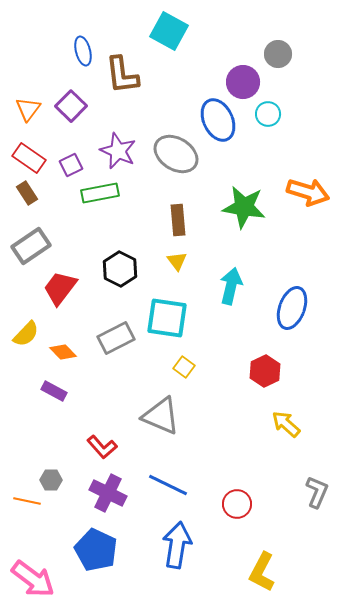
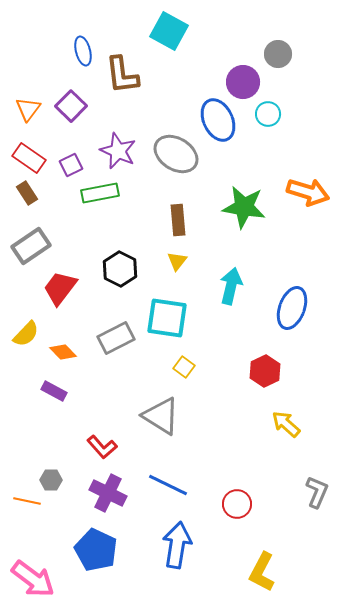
yellow triangle at (177, 261): rotated 15 degrees clockwise
gray triangle at (161, 416): rotated 9 degrees clockwise
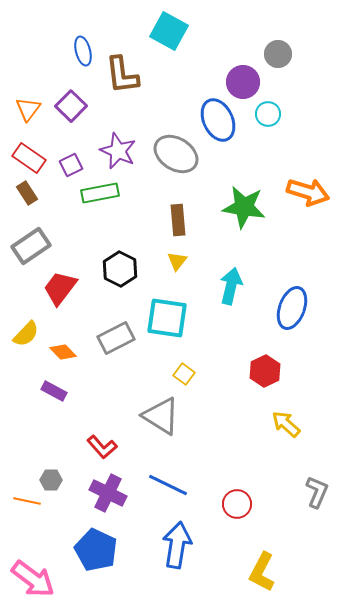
yellow square at (184, 367): moved 7 px down
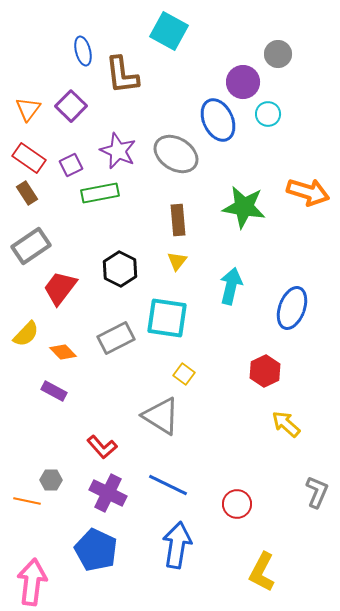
pink arrow at (33, 579): moved 1 px left, 3 px down; rotated 120 degrees counterclockwise
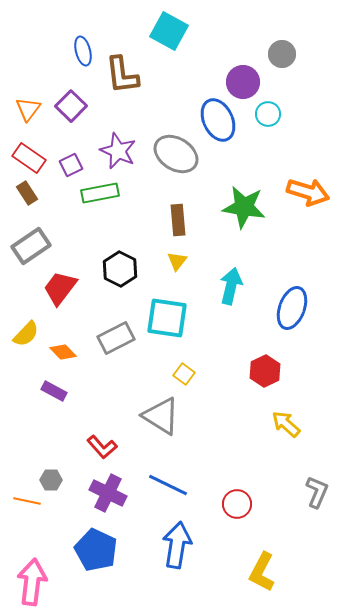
gray circle at (278, 54): moved 4 px right
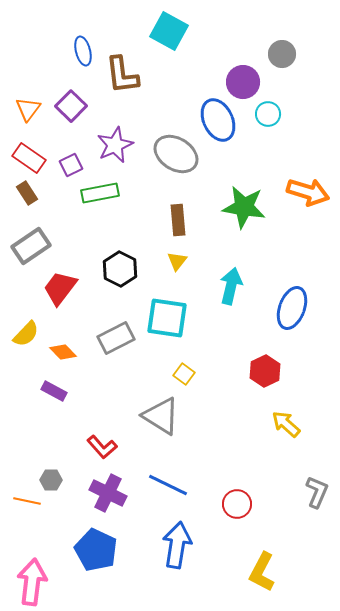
purple star at (118, 151): moved 3 px left, 6 px up; rotated 24 degrees clockwise
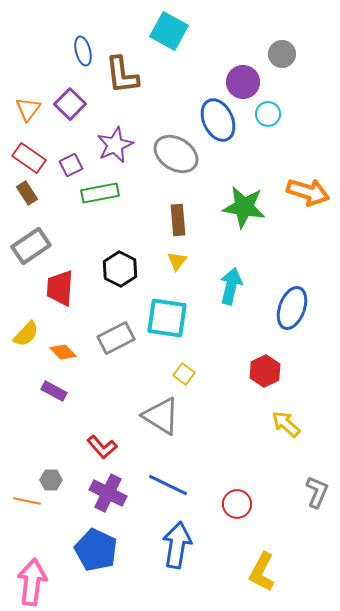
purple square at (71, 106): moved 1 px left, 2 px up
red trapezoid at (60, 288): rotated 33 degrees counterclockwise
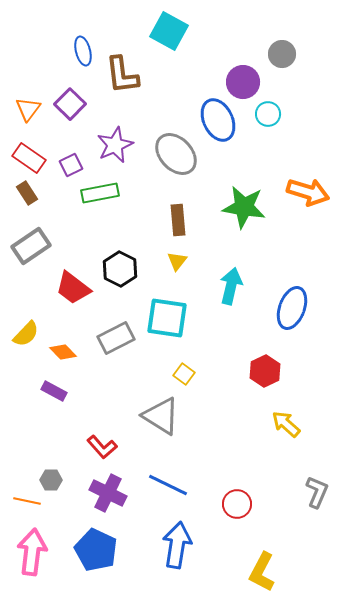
gray ellipse at (176, 154): rotated 15 degrees clockwise
red trapezoid at (60, 288): moved 13 px right; rotated 57 degrees counterclockwise
pink arrow at (32, 582): moved 30 px up
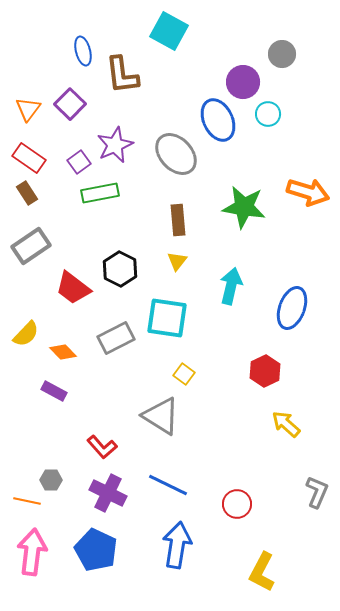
purple square at (71, 165): moved 8 px right, 3 px up; rotated 10 degrees counterclockwise
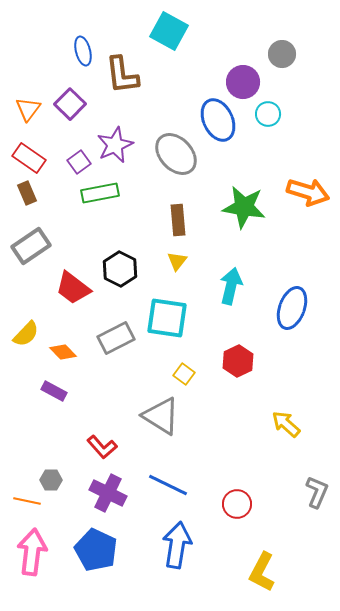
brown rectangle at (27, 193): rotated 10 degrees clockwise
red hexagon at (265, 371): moved 27 px left, 10 px up
